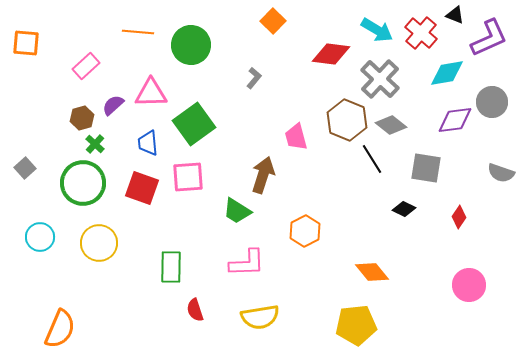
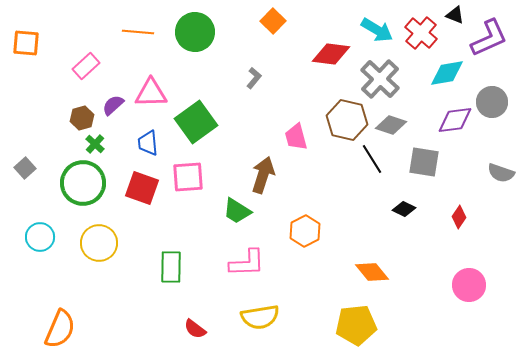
green circle at (191, 45): moved 4 px right, 13 px up
brown hexagon at (347, 120): rotated 9 degrees counterclockwise
green square at (194, 124): moved 2 px right, 2 px up
gray diamond at (391, 125): rotated 20 degrees counterclockwise
gray square at (426, 168): moved 2 px left, 6 px up
red semicircle at (195, 310): moved 19 px down; rotated 35 degrees counterclockwise
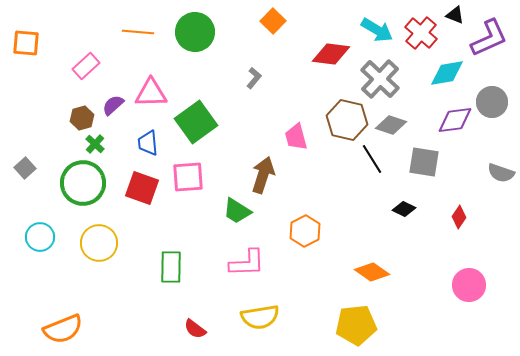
orange diamond at (372, 272): rotated 16 degrees counterclockwise
orange semicircle at (60, 329): moved 3 px right; rotated 45 degrees clockwise
